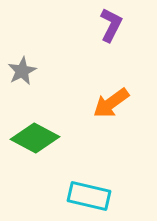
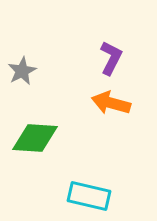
purple L-shape: moved 33 px down
orange arrow: rotated 51 degrees clockwise
green diamond: rotated 24 degrees counterclockwise
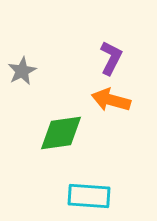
orange arrow: moved 3 px up
green diamond: moved 26 px right, 5 px up; rotated 12 degrees counterclockwise
cyan rectangle: rotated 9 degrees counterclockwise
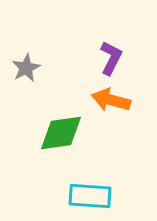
gray star: moved 4 px right, 3 px up
cyan rectangle: moved 1 px right
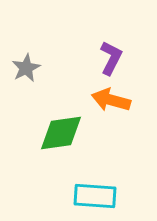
cyan rectangle: moved 5 px right
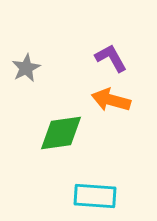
purple L-shape: rotated 56 degrees counterclockwise
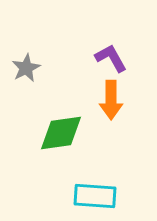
orange arrow: rotated 105 degrees counterclockwise
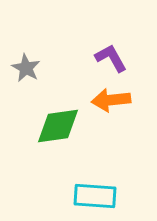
gray star: rotated 16 degrees counterclockwise
orange arrow: rotated 84 degrees clockwise
green diamond: moved 3 px left, 7 px up
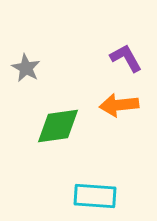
purple L-shape: moved 15 px right
orange arrow: moved 8 px right, 5 px down
